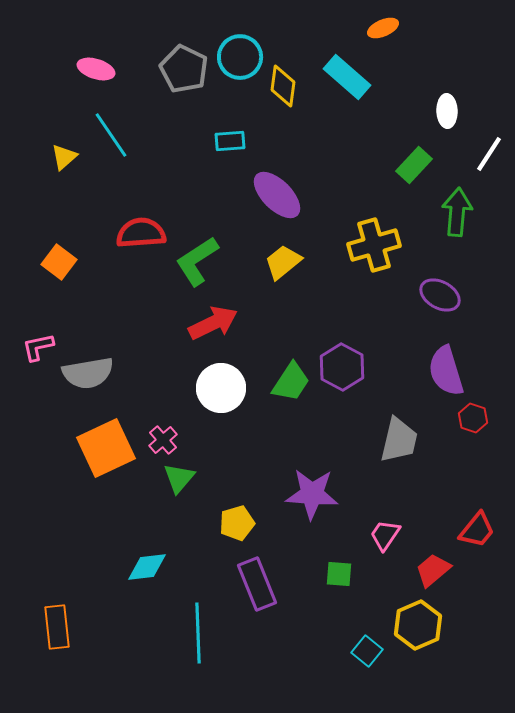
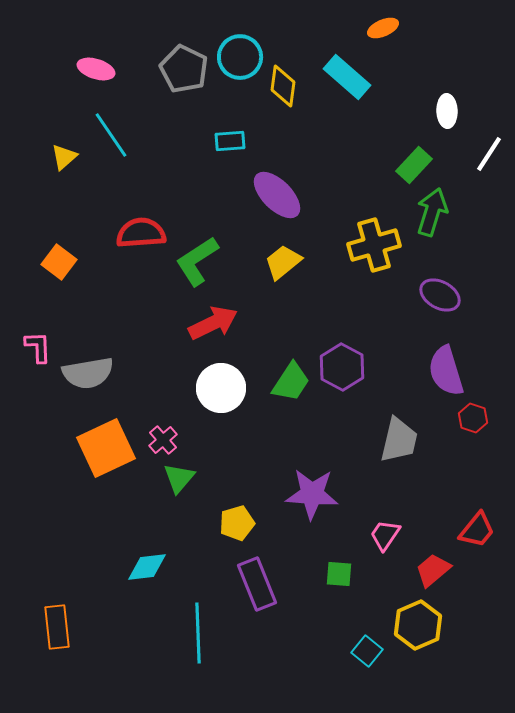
green arrow at (457, 212): moved 25 px left; rotated 12 degrees clockwise
pink L-shape at (38, 347): rotated 100 degrees clockwise
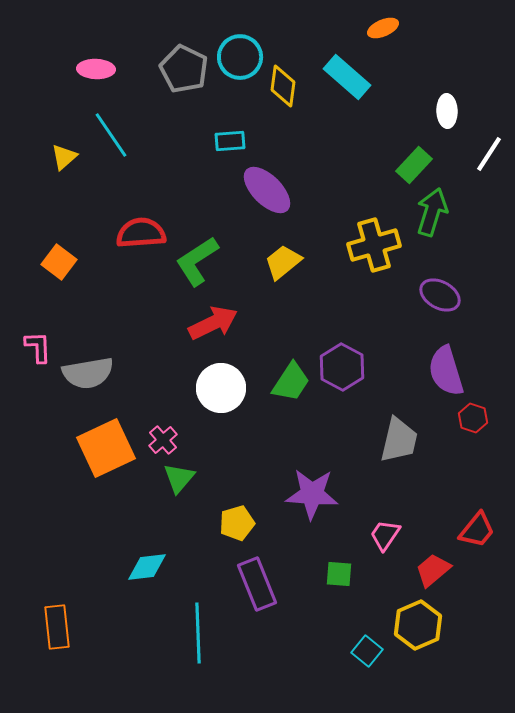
pink ellipse at (96, 69): rotated 15 degrees counterclockwise
purple ellipse at (277, 195): moved 10 px left, 5 px up
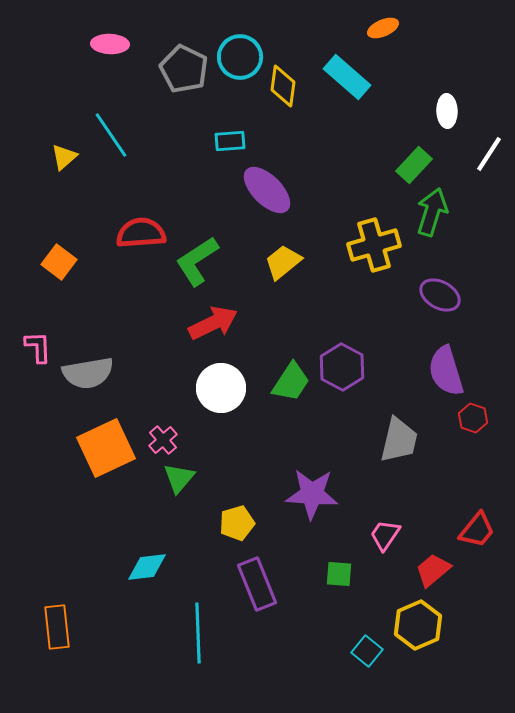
pink ellipse at (96, 69): moved 14 px right, 25 px up
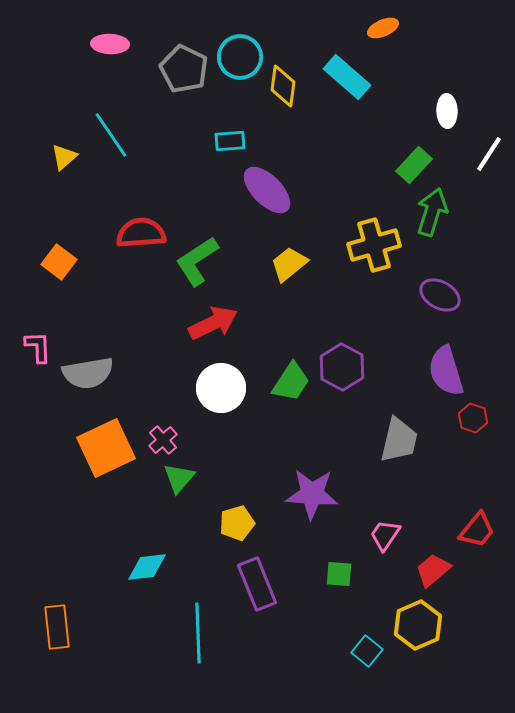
yellow trapezoid at (283, 262): moved 6 px right, 2 px down
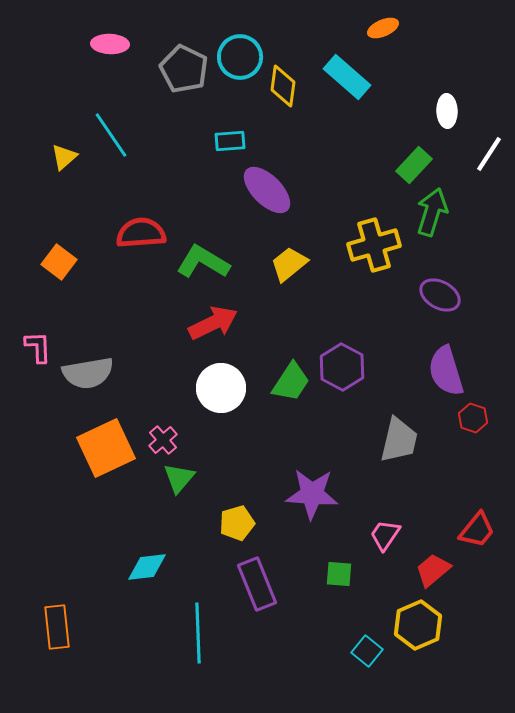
green L-shape at (197, 261): moved 6 px right, 1 px down; rotated 64 degrees clockwise
